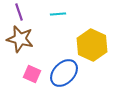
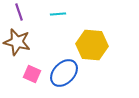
brown star: moved 3 px left, 3 px down
yellow hexagon: rotated 20 degrees counterclockwise
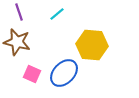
cyan line: moved 1 px left; rotated 35 degrees counterclockwise
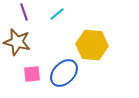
purple line: moved 5 px right
pink square: rotated 30 degrees counterclockwise
